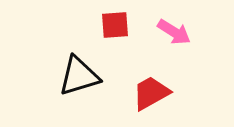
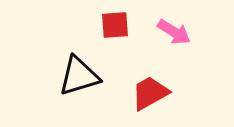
red trapezoid: moved 1 px left
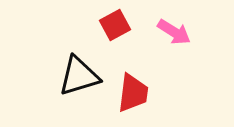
red square: rotated 24 degrees counterclockwise
red trapezoid: moved 17 px left; rotated 126 degrees clockwise
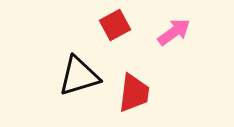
pink arrow: rotated 68 degrees counterclockwise
red trapezoid: moved 1 px right
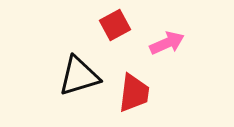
pink arrow: moved 7 px left, 11 px down; rotated 12 degrees clockwise
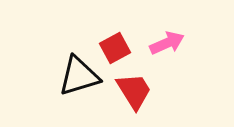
red square: moved 23 px down
red trapezoid: moved 2 px up; rotated 39 degrees counterclockwise
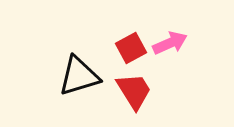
pink arrow: moved 3 px right
red square: moved 16 px right
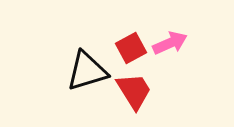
black triangle: moved 8 px right, 5 px up
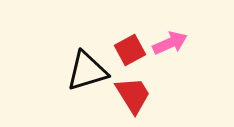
red square: moved 1 px left, 2 px down
red trapezoid: moved 1 px left, 4 px down
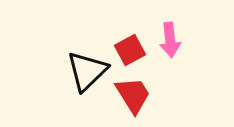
pink arrow: moved 3 px up; rotated 108 degrees clockwise
black triangle: rotated 27 degrees counterclockwise
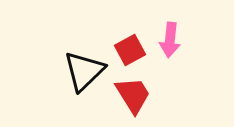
pink arrow: rotated 12 degrees clockwise
black triangle: moved 3 px left
